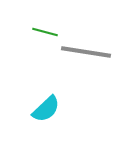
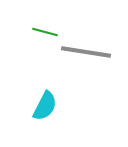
cyan semicircle: moved 1 px left, 3 px up; rotated 20 degrees counterclockwise
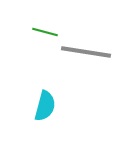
cyan semicircle: rotated 12 degrees counterclockwise
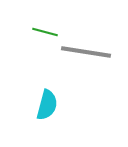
cyan semicircle: moved 2 px right, 1 px up
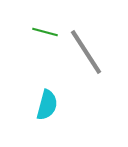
gray line: rotated 48 degrees clockwise
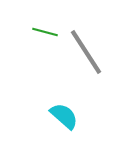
cyan semicircle: moved 17 px right, 11 px down; rotated 64 degrees counterclockwise
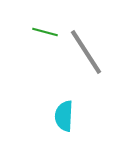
cyan semicircle: rotated 128 degrees counterclockwise
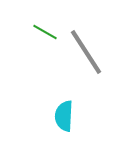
green line: rotated 15 degrees clockwise
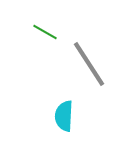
gray line: moved 3 px right, 12 px down
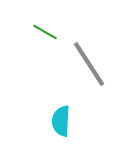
cyan semicircle: moved 3 px left, 5 px down
